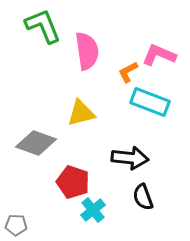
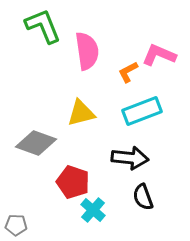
cyan rectangle: moved 8 px left, 9 px down; rotated 42 degrees counterclockwise
cyan cross: rotated 10 degrees counterclockwise
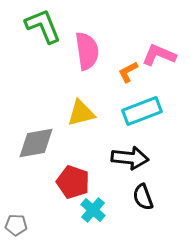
gray diamond: rotated 30 degrees counterclockwise
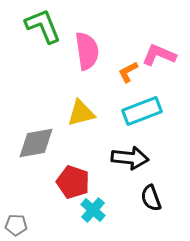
black semicircle: moved 8 px right, 1 px down
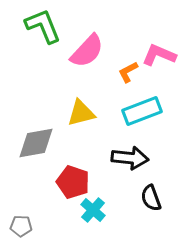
pink semicircle: rotated 51 degrees clockwise
gray pentagon: moved 5 px right, 1 px down
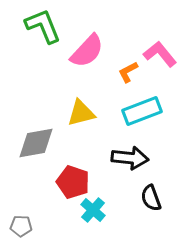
pink L-shape: moved 1 px right, 1 px up; rotated 28 degrees clockwise
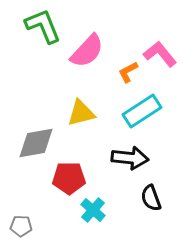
cyan rectangle: rotated 12 degrees counterclockwise
red pentagon: moved 4 px left, 4 px up; rotated 20 degrees counterclockwise
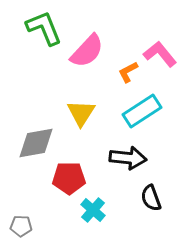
green L-shape: moved 1 px right, 2 px down
yellow triangle: rotated 44 degrees counterclockwise
black arrow: moved 2 px left
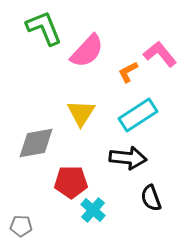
cyan rectangle: moved 4 px left, 4 px down
red pentagon: moved 2 px right, 4 px down
